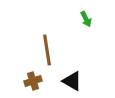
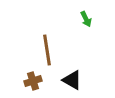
black triangle: moved 1 px up
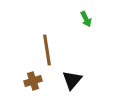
black triangle: rotated 40 degrees clockwise
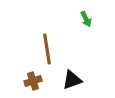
brown line: moved 1 px up
black triangle: rotated 30 degrees clockwise
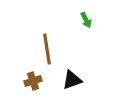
green arrow: moved 1 px down
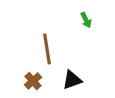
brown cross: rotated 24 degrees counterclockwise
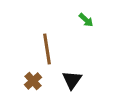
green arrow: rotated 21 degrees counterclockwise
black triangle: rotated 35 degrees counterclockwise
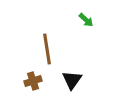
brown cross: rotated 24 degrees clockwise
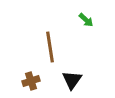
brown line: moved 3 px right, 2 px up
brown cross: moved 2 px left
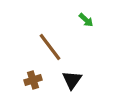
brown line: rotated 28 degrees counterclockwise
brown cross: moved 2 px right, 1 px up
